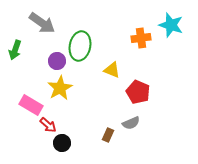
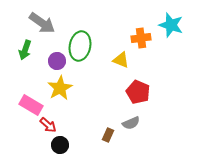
green arrow: moved 10 px right
yellow triangle: moved 9 px right, 10 px up
black circle: moved 2 px left, 2 px down
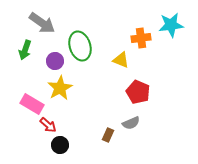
cyan star: rotated 25 degrees counterclockwise
green ellipse: rotated 28 degrees counterclockwise
purple circle: moved 2 px left
pink rectangle: moved 1 px right, 1 px up
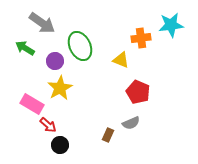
green ellipse: rotated 8 degrees counterclockwise
green arrow: moved 2 px up; rotated 102 degrees clockwise
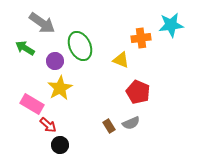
brown rectangle: moved 1 px right, 9 px up; rotated 56 degrees counterclockwise
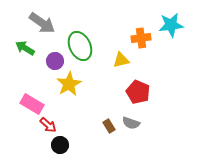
yellow triangle: rotated 36 degrees counterclockwise
yellow star: moved 9 px right, 4 px up
gray semicircle: rotated 42 degrees clockwise
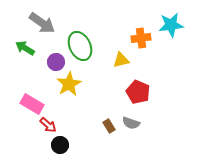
purple circle: moved 1 px right, 1 px down
